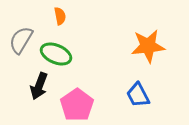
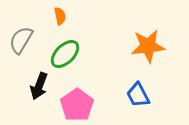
green ellipse: moved 9 px right; rotated 68 degrees counterclockwise
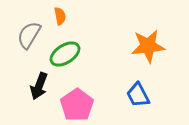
gray semicircle: moved 8 px right, 5 px up
green ellipse: rotated 12 degrees clockwise
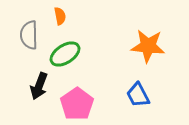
gray semicircle: rotated 32 degrees counterclockwise
orange star: rotated 12 degrees clockwise
pink pentagon: moved 1 px up
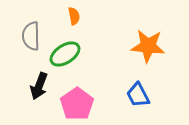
orange semicircle: moved 14 px right
gray semicircle: moved 2 px right, 1 px down
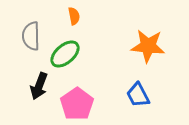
green ellipse: rotated 8 degrees counterclockwise
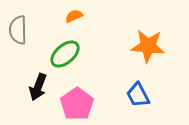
orange semicircle: rotated 102 degrees counterclockwise
gray semicircle: moved 13 px left, 6 px up
black arrow: moved 1 px left, 1 px down
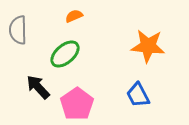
black arrow: rotated 116 degrees clockwise
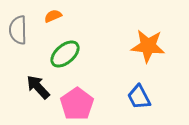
orange semicircle: moved 21 px left
blue trapezoid: moved 1 px right, 2 px down
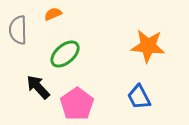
orange semicircle: moved 2 px up
